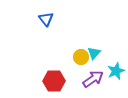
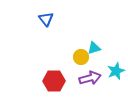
cyan triangle: moved 5 px up; rotated 32 degrees clockwise
purple arrow: moved 3 px left, 1 px up; rotated 20 degrees clockwise
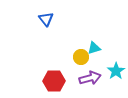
cyan star: rotated 12 degrees counterclockwise
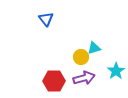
purple arrow: moved 6 px left
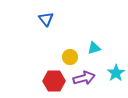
yellow circle: moved 11 px left
cyan star: moved 2 px down
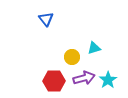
yellow circle: moved 2 px right
cyan star: moved 8 px left, 7 px down
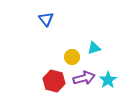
red hexagon: rotated 15 degrees clockwise
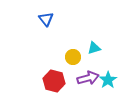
yellow circle: moved 1 px right
purple arrow: moved 4 px right
